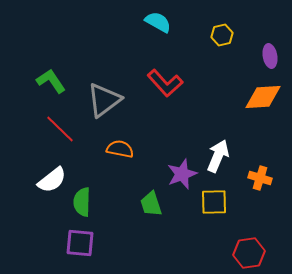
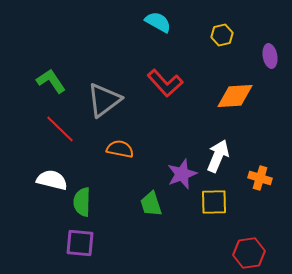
orange diamond: moved 28 px left, 1 px up
white semicircle: rotated 128 degrees counterclockwise
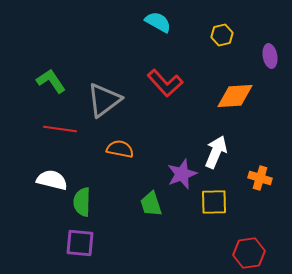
red line: rotated 36 degrees counterclockwise
white arrow: moved 2 px left, 4 px up
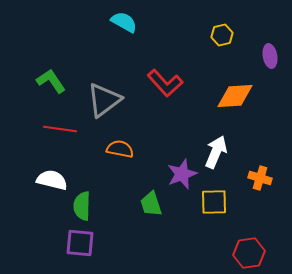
cyan semicircle: moved 34 px left
green semicircle: moved 4 px down
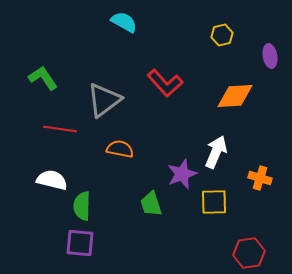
green L-shape: moved 8 px left, 3 px up
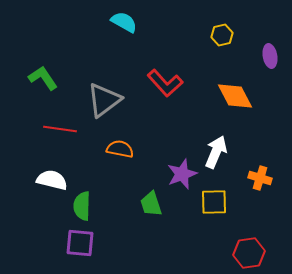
orange diamond: rotated 66 degrees clockwise
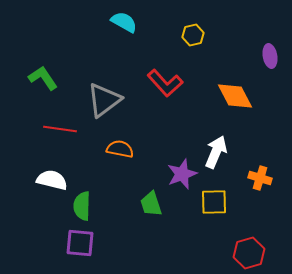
yellow hexagon: moved 29 px left
red hexagon: rotated 8 degrees counterclockwise
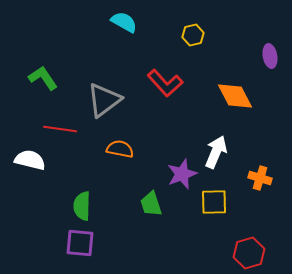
white semicircle: moved 22 px left, 20 px up
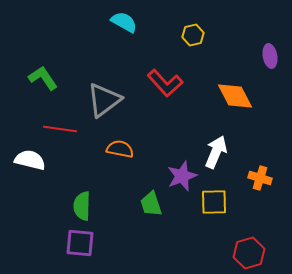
purple star: moved 2 px down
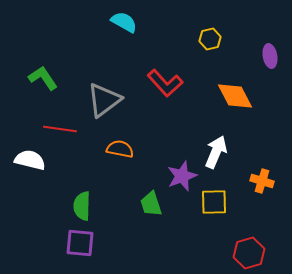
yellow hexagon: moved 17 px right, 4 px down
orange cross: moved 2 px right, 3 px down
